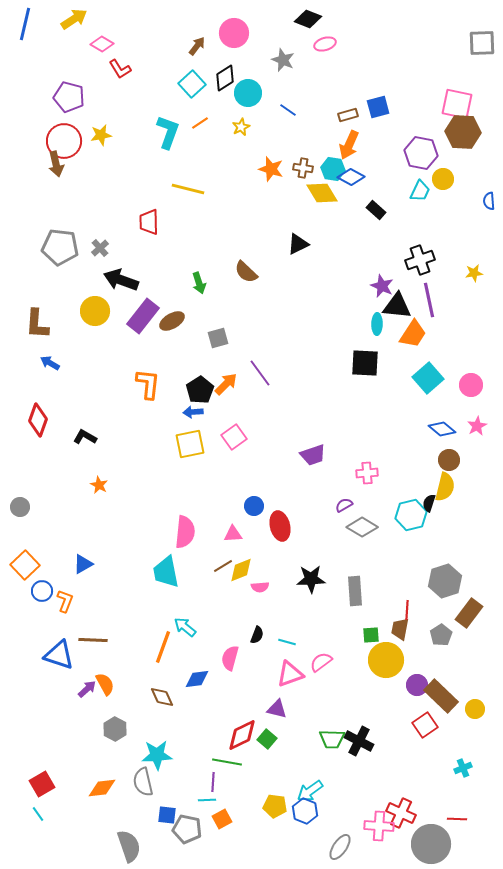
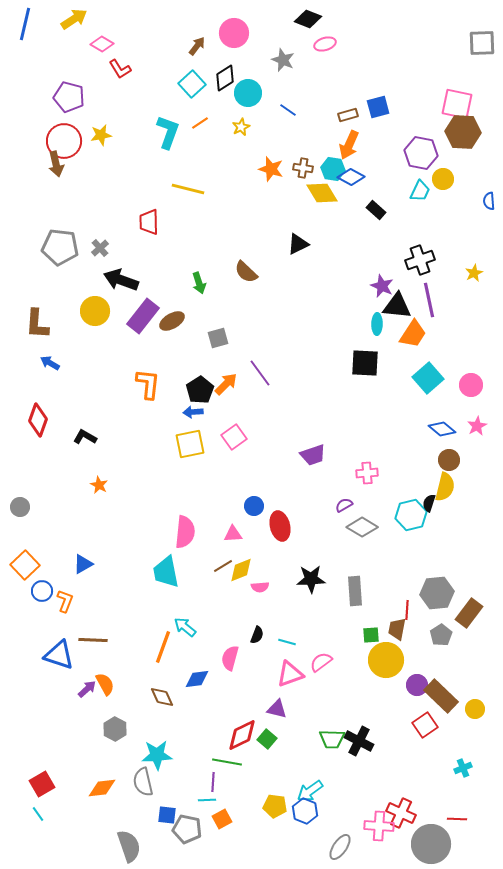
yellow star at (474, 273): rotated 18 degrees counterclockwise
gray hexagon at (445, 581): moved 8 px left, 12 px down; rotated 12 degrees clockwise
brown trapezoid at (400, 629): moved 3 px left
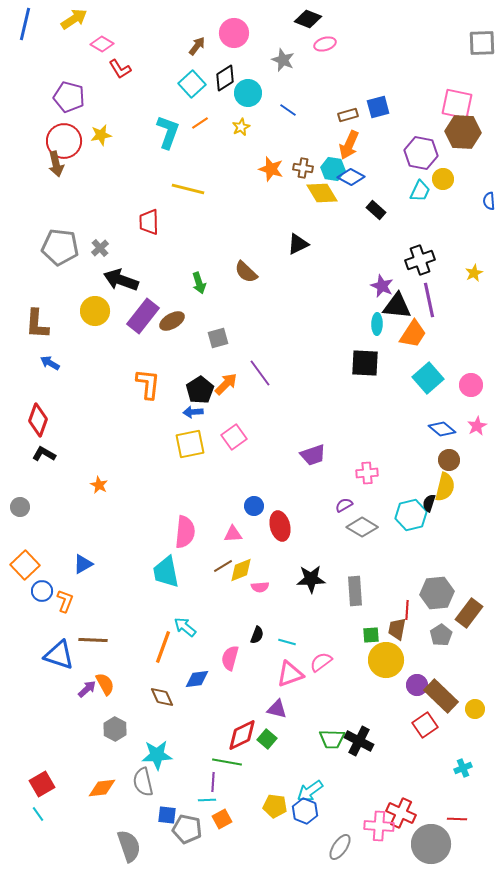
black L-shape at (85, 437): moved 41 px left, 17 px down
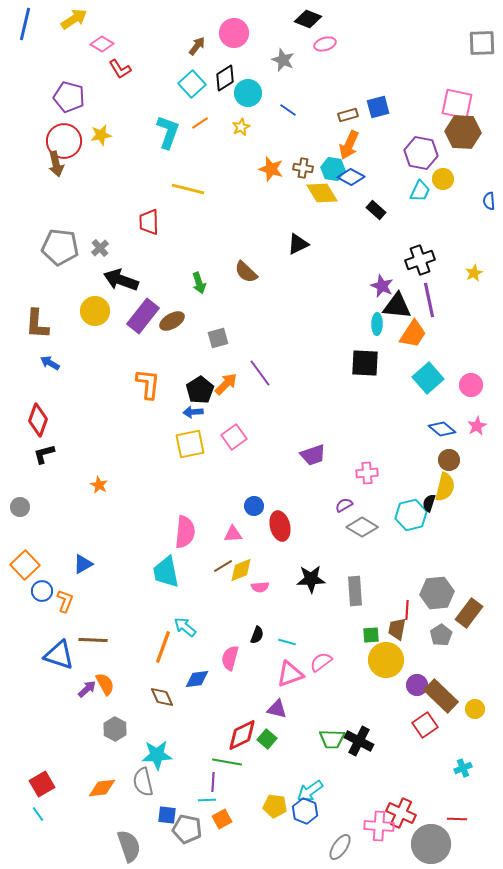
black L-shape at (44, 454): rotated 45 degrees counterclockwise
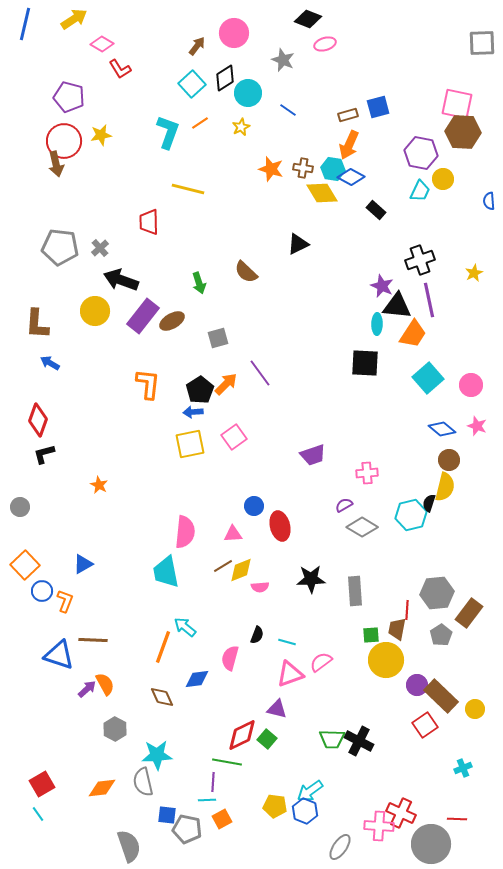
pink star at (477, 426): rotated 24 degrees counterclockwise
